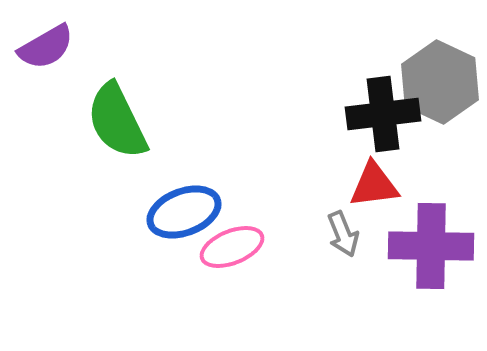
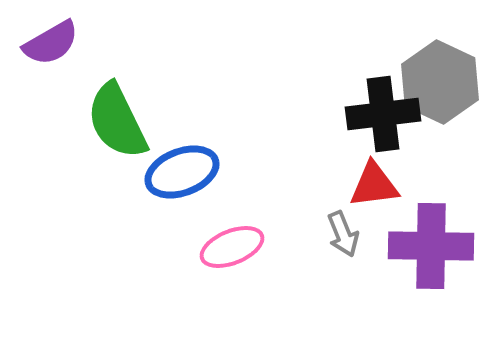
purple semicircle: moved 5 px right, 4 px up
blue ellipse: moved 2 px left, 40 px up
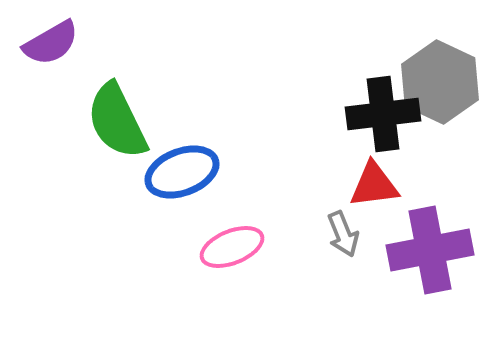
purple cross: moved 1 px left, 4 px down; rotated 12 degrees counterclockwise
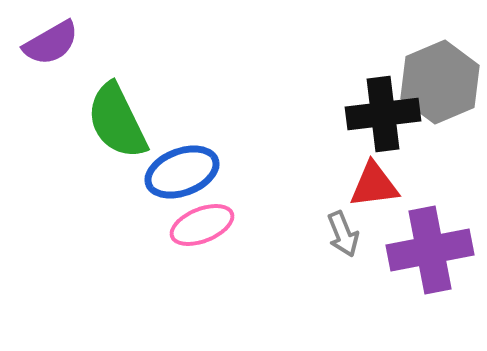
gray hexagon: rotated 12 degrees clockwise
pink ellipse: moved 30 px left, 22 px up
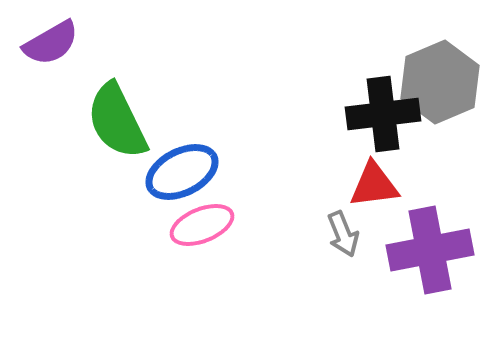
blue ellipse: rotated 6 degrees counterclockwise
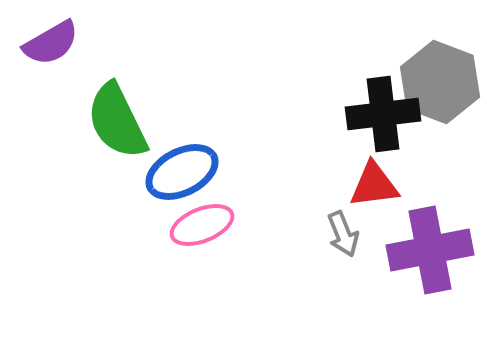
gray hexagon: rotated 16 degrees counterclockwise
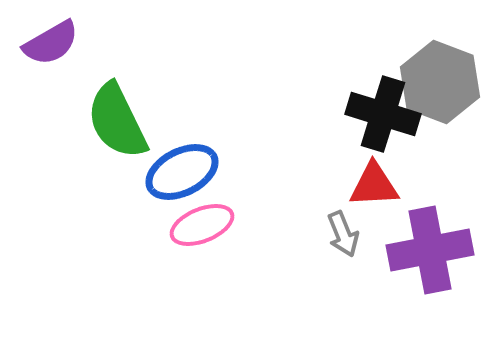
black cross: rotated 24 degrees clockwise
red triangle: rotated 4 degrees clockwise
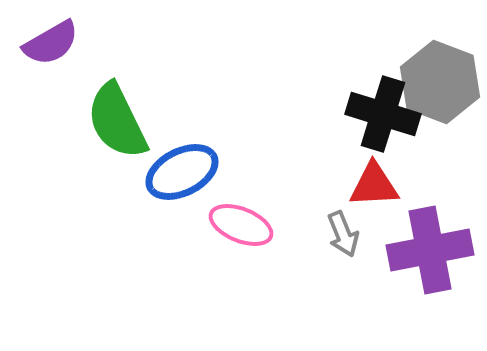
pink ellipse: moved 39 px right; rotated 44 degrees clockwise
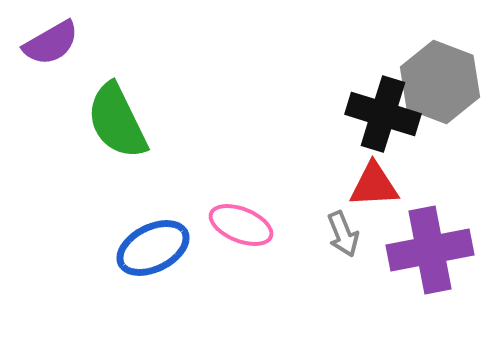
blue ellipse: moved 29 px left, 76 px down
